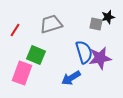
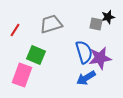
pink rectangle: moved 2 px down
blue arrow: moved 15 px right
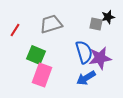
pink rectangle: moved 20 px right
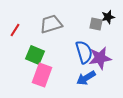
green square: moved 1 px left
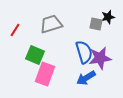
pink rectangle: moved 3 px right, 1 px up
